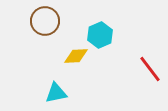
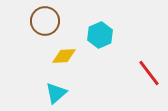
yellow diamond: moved 12 px left
red line: moved 1 px left, 4 px down
cyan triangle: rotated 30 degrees counterclockwise
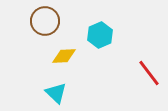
cyan triangle: rotated 35 degrees counterclockwise
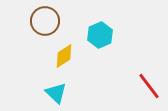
yellow diamond: rotated 30 degrees counterclockwise
red line: moved 13 px down
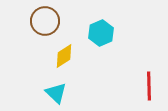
cyan hexagon: moved 1 px right, 2 px up
red line: rotated 36 degrees clockwise
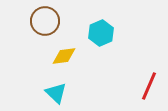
yellow diamond: rotated 25 degrees clockwise
red line: rotated 24 degrees clockwise
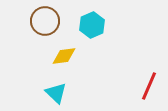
cyan hexagon: moved 9 px left, 8 px up
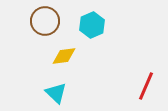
red line: moved 3 px left
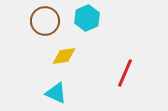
cyan hexagon: moved 5 px left, 7 px up
red line: moved 21 px left, 13 px up
cyan triangle: rotated 20 degrees counterclockwise
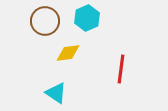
yellow diamond: moved 4 px right, 3 px up
red line: moved 4 px left, 4 px up; rotated 16 degrees counterclockwise
cyan triangle: rotated 10 degrees clockwise
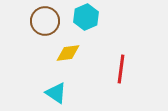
cyan hexagon: moved 1 px left, 1 px up
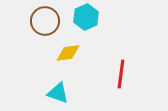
red line: moved 5 px down
cyan triangle: moved 2 px right; rotated 15 degrees counterclockwise
